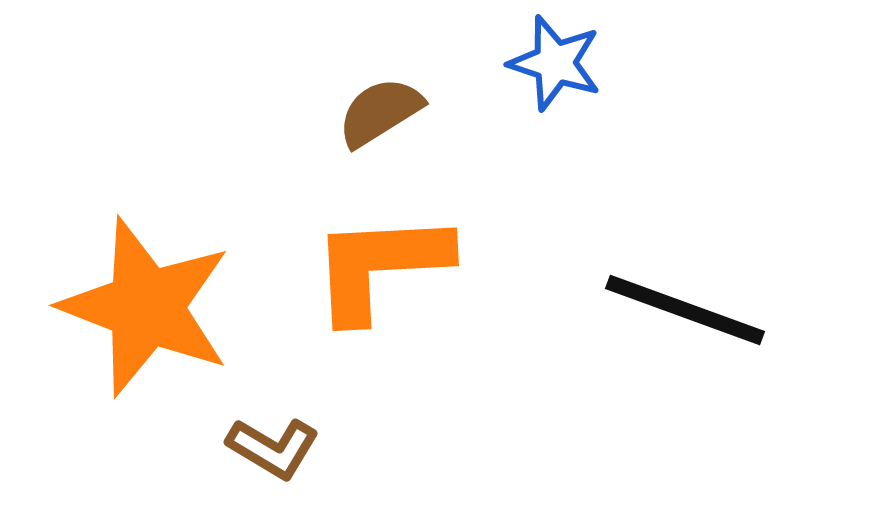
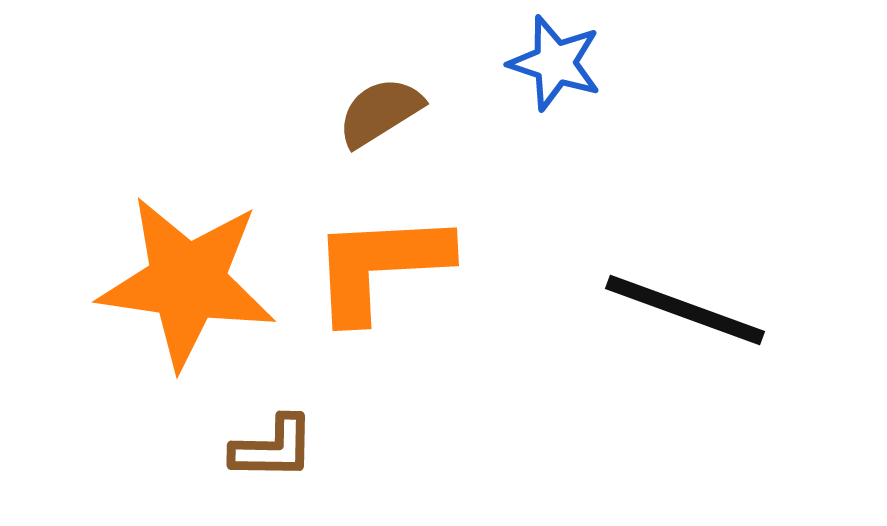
orange star: moved 41 px right, 25 px up; rotated 13 degrees counterclockwise
brown L-shape: rotated 30 degrees counterclockwise
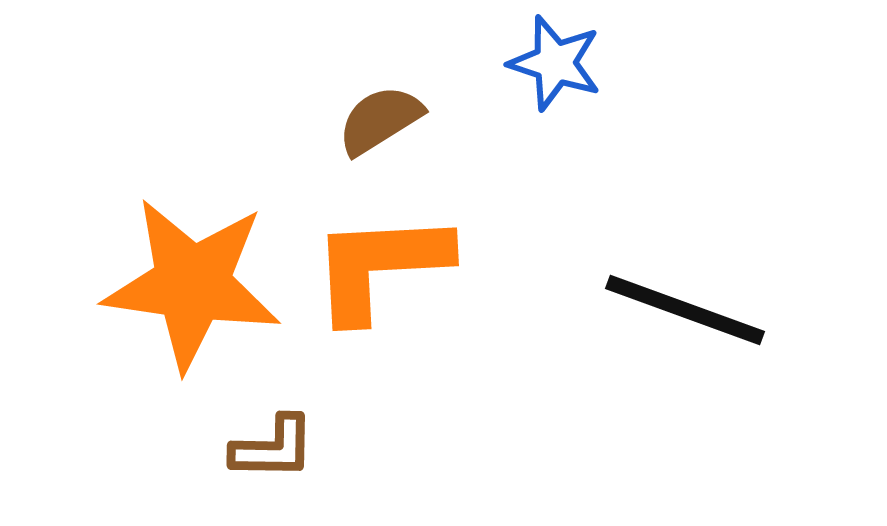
brown semicircle: moved 8 px down
orange star: moved 5 px right, 2 px down
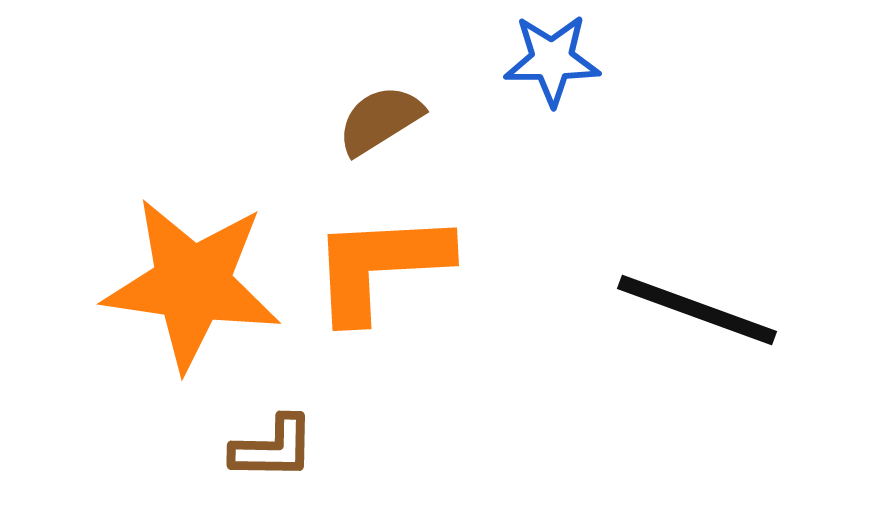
blue star: moved 3 px left, 3 px up; rotated 18 degrees counterclockwise
black line: moved 12 px right
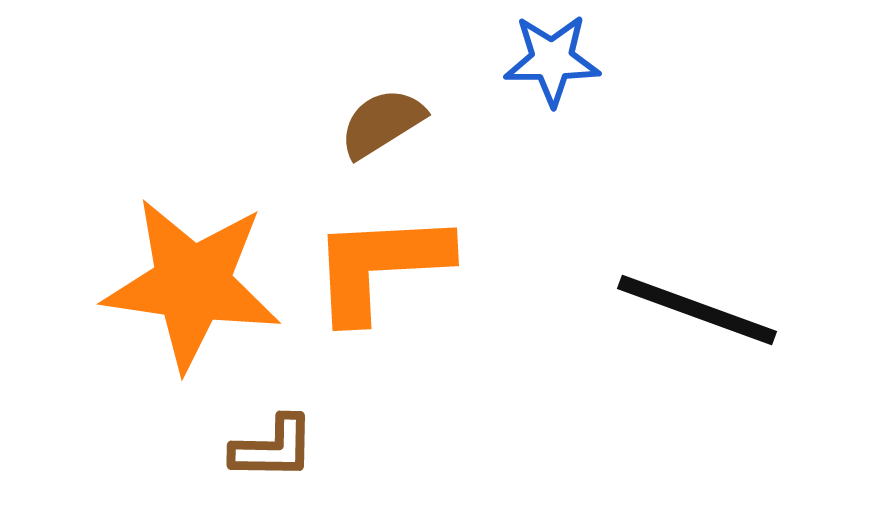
brown semicircle: moved 2 px right, 3 px down
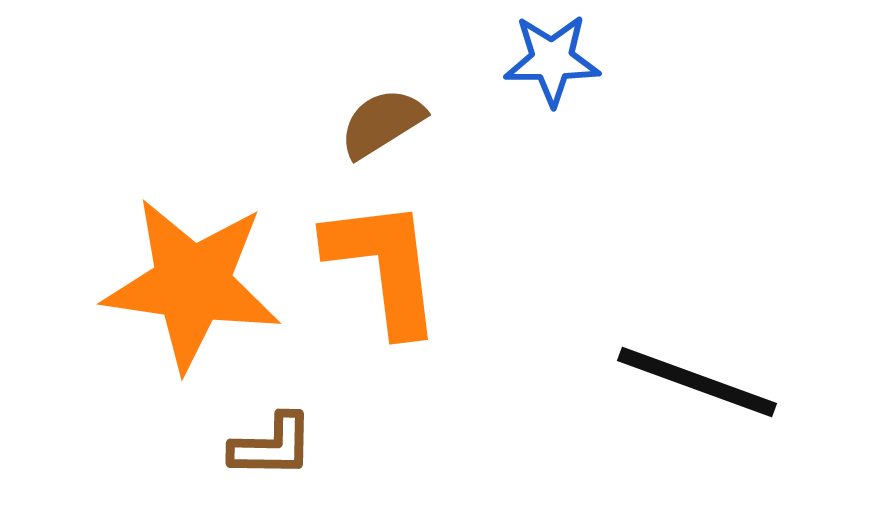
orange L-shape: moved 4 px right; rotated 86 degrees clockwise
black line: moved 72 px down
brown L-shape: moved 1 px left, 2 px up
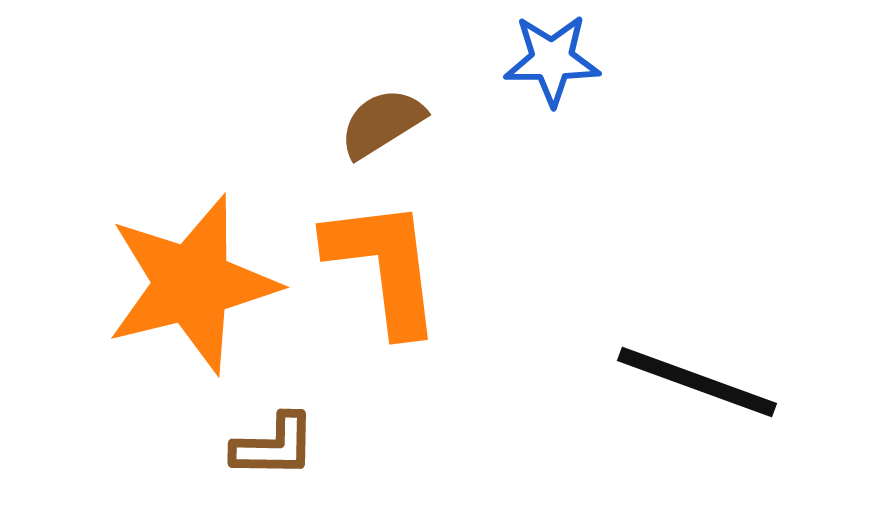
orange star: rotated 22 degrees counterclockwise
brown L-shape: moved 2 px right
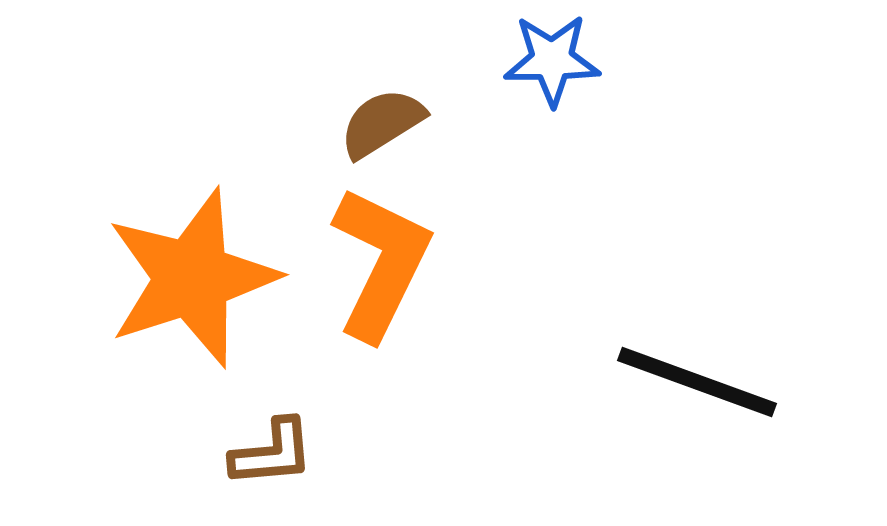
orange L-shape: moved 3 px left, 3 px up; rotated 33 degrees clockwise
orange star: moved 6 px up; rotated 4 degrees counterclockwise
brown L-shape: moved 2 px left, 7 px down; rotated 6 degrees counterclockwise
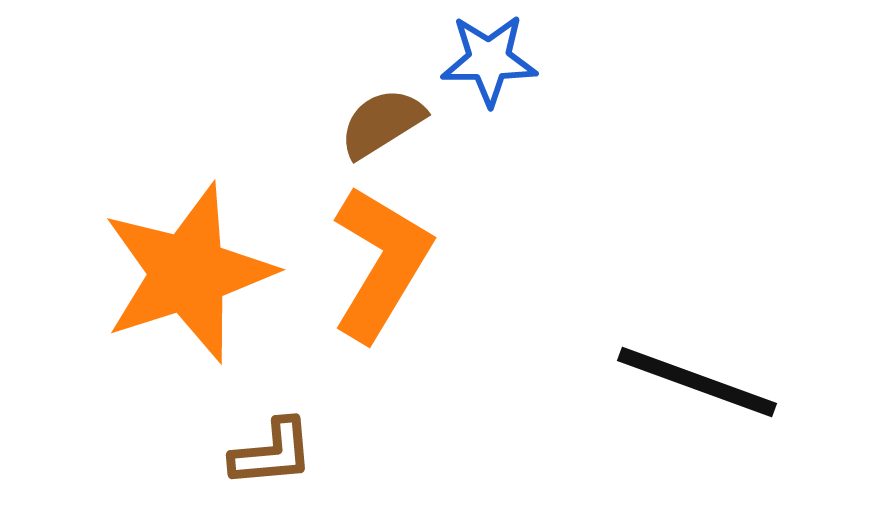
blue star: moved 63 px left
orange L-shape: rotated 5 degrees clockwise
orange star: moved 4 px left, 5 px up
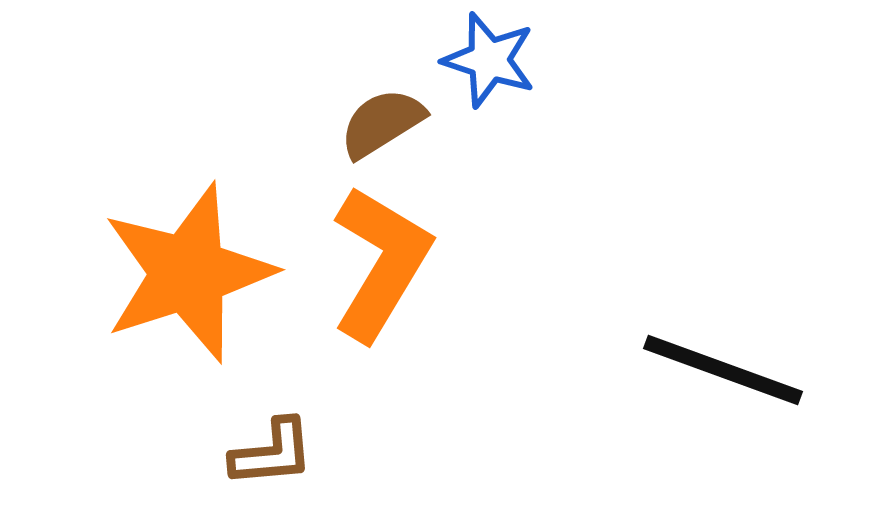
blue star: rotated 18 degrees clockwise
black line: moved 26 px right, 12 px up
